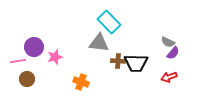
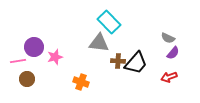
gray semicircle: moved 4 px up
black trapezoid: rotated 50 degrees counterclockwise
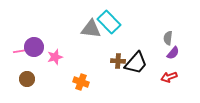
gray semicircle: rotated 72 degrees clockwise
gray triangle: moved 8 px left, 14 px up
pink line: moved 3 px right, 10 px up
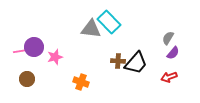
gray semicircle: rotated 24 degrees clockwise
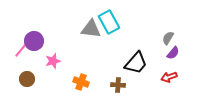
cyan rectangle: rotated 15 degrees clockwise
purple circle: moved 6 px up
pink line: moved 1 px up; rotated 42 degrees counterclockwise
pink star: moved 2 px left, 4 px down
brown cross: moved 24 px down
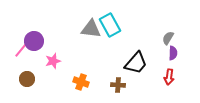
cyan rectangle: moved 1 px right, 3 px down
purple semicircle: rotated 40 degrees counterclockwise
red arrow: rotated 63 degrees counterclockwise
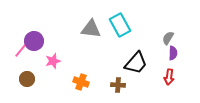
cyan rectangle: moved 10 px right
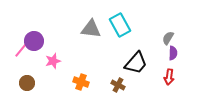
brown circle: moved 4 px down
brown cross: rotated 24 degrees clockwise
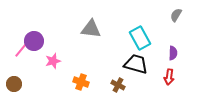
cyan rectangle: moved 20 px right, 13 px down
gray semicircle: moved 8 px right, 23 px up
black trapezoid: moved 1 px down; rotated 115 degrees counterclockwise
brown circle: moved 13 px left, 1 px down
